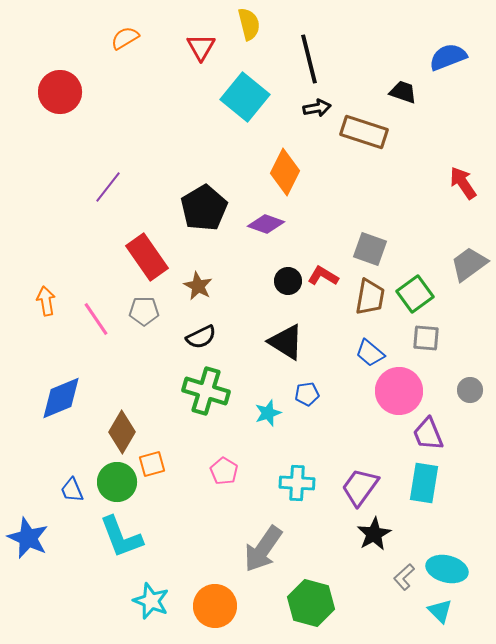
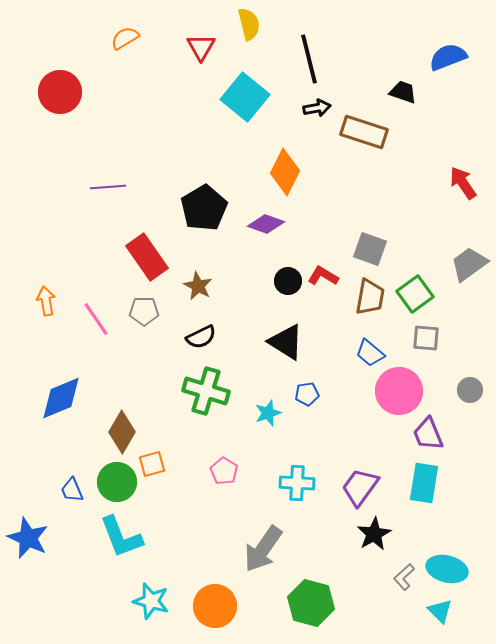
purple line at (108, 187): rotated 48 degrees clockwise
cyan star at (151, 601): rotated 6 degrees counterclockwise
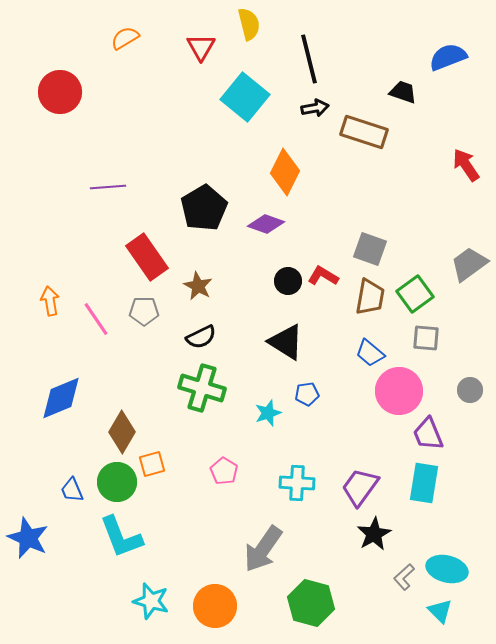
black arrow at (317, 108): moved 2 px left
red arrow at (463, 183): moved 3 px right, 18 px up
orange arrow at (46, 301): moved 4 px right
green cross at (206, 391): moved 4 px left, 3 px up
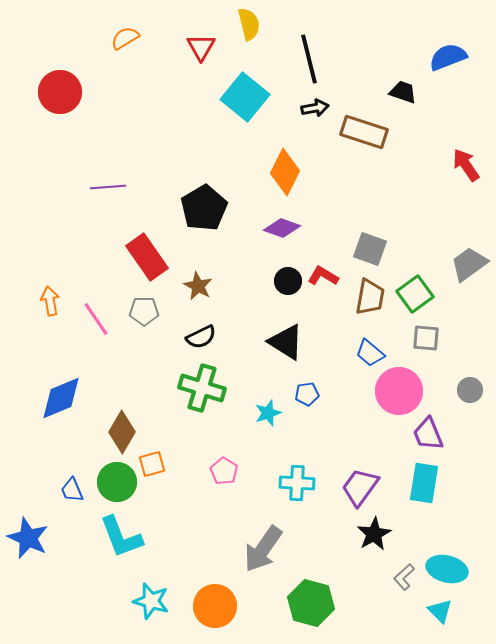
purple diamond at (266, 224): moved 16 px right, 4 px down
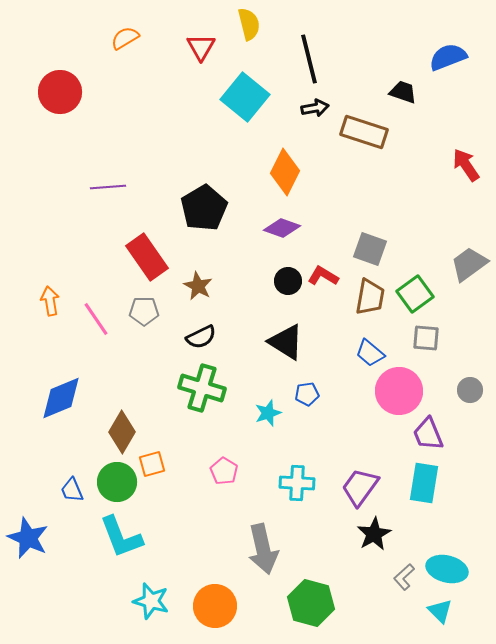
gray arrow at (263, 549): rotated 48 degrees counterclockwise
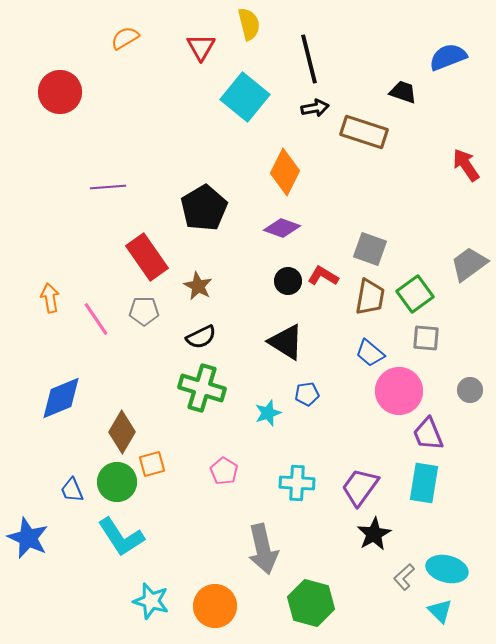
orange arrow at (50, 301): moved 3 px up
cyan L-shape at (121, 537): rotated 12 degrees counterclockwise
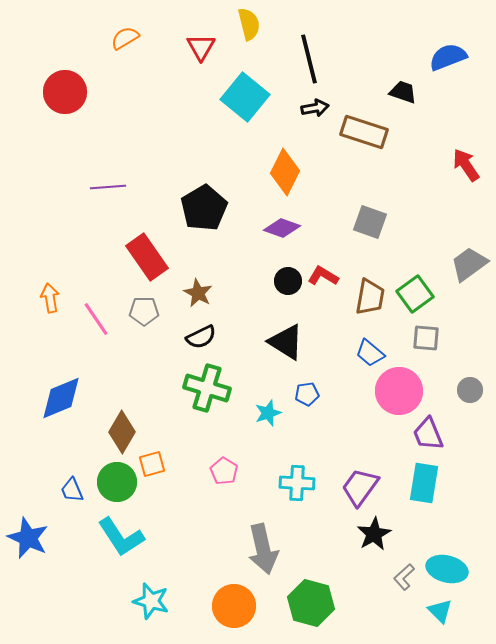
red circle at (60, 92): moved 5 px right
gray square at (370, 249): moved 27 px up
brown star at (198, 286): moved 7 px down
green cross at (202, 388): moved 5 px right
orange circle at (215, 606): moved 19 px right
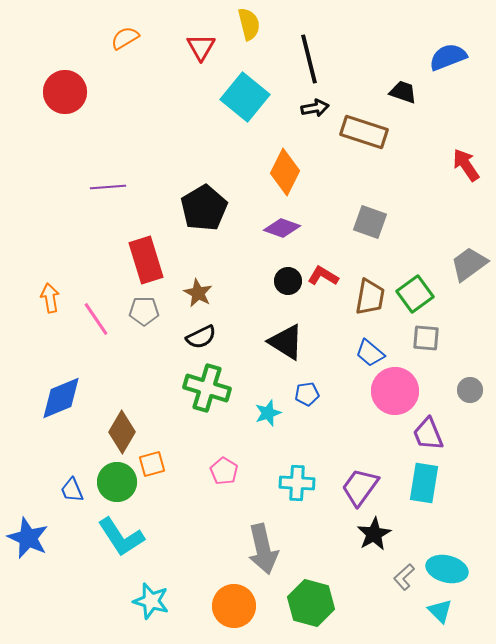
red rectangle at (147, 257): moved 1 px left, 3 px down; rotated 18 degrees clockwise
pink circle at (399, 391): moved 4 px left
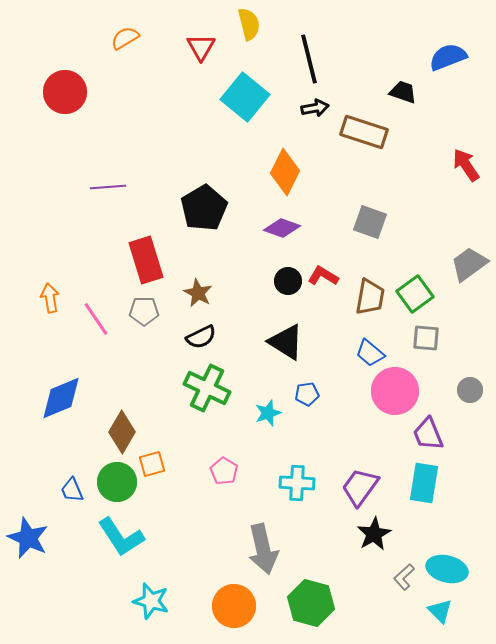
green cross at (207, 388): rotated 9 degrees clockwise
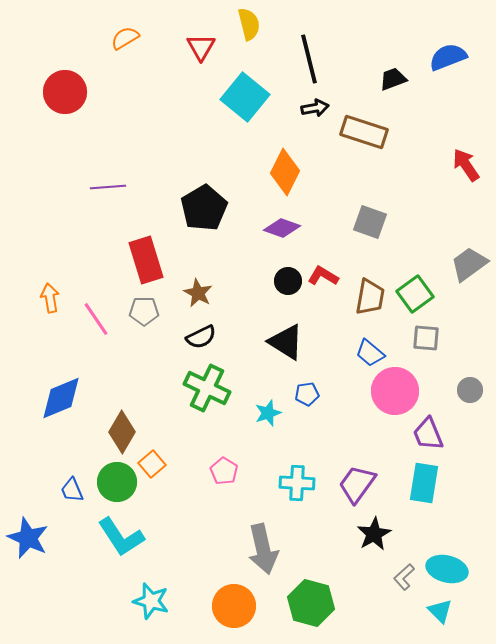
black trapezoid at (403, 92): moved 10 px left, 13 px up; rotated 40 degrees counterclockwise
orange square at (152, 464): rotated 24 degrees counterclockwise
purple trapezoid at (360, 487): moved 3 px left, 3 px up
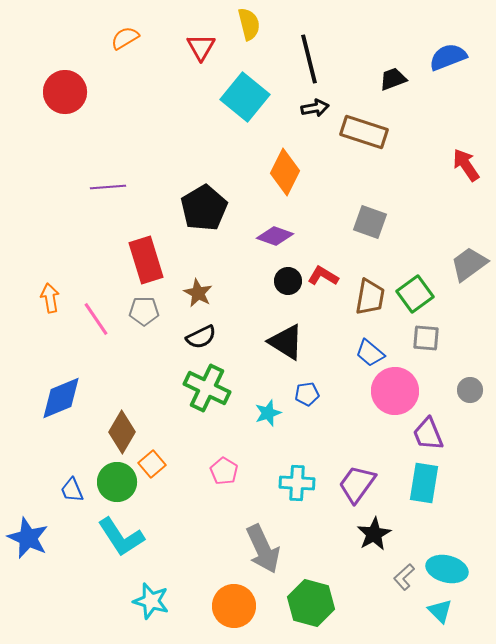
purple diamond at (282, 228): moved 7 px left, 8 px down
gray arrow at (263, 549): rotated 12 degrees counterclockwise
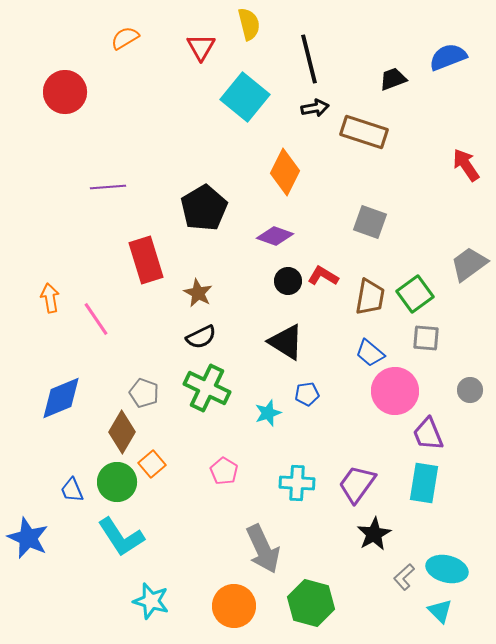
gray pentagon at (144, 311): moved 82 px down; rotated 20 degrees clockwise
